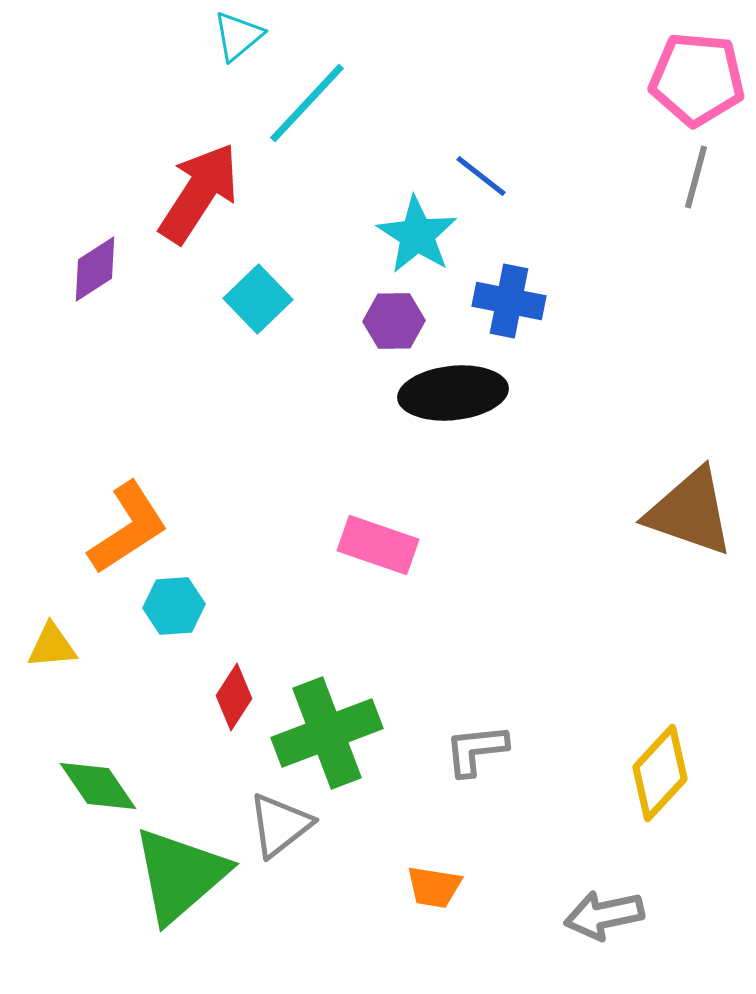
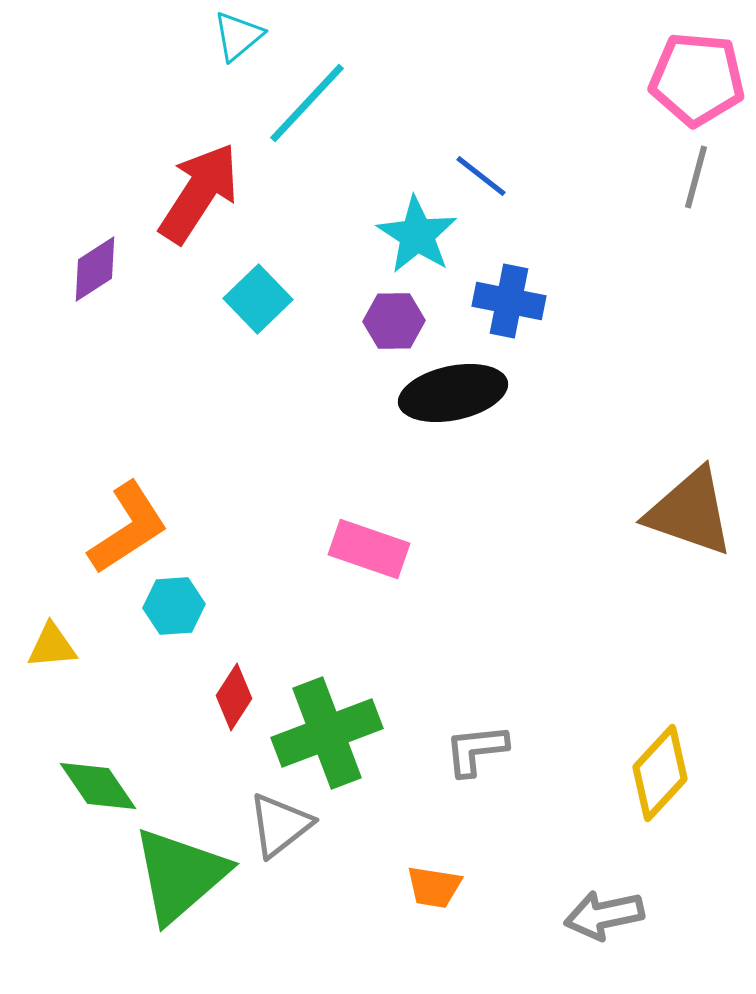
black ellipse: rotated 6 degrees counterclockwise
pink rectangle: moved 9 px left, 4 px down
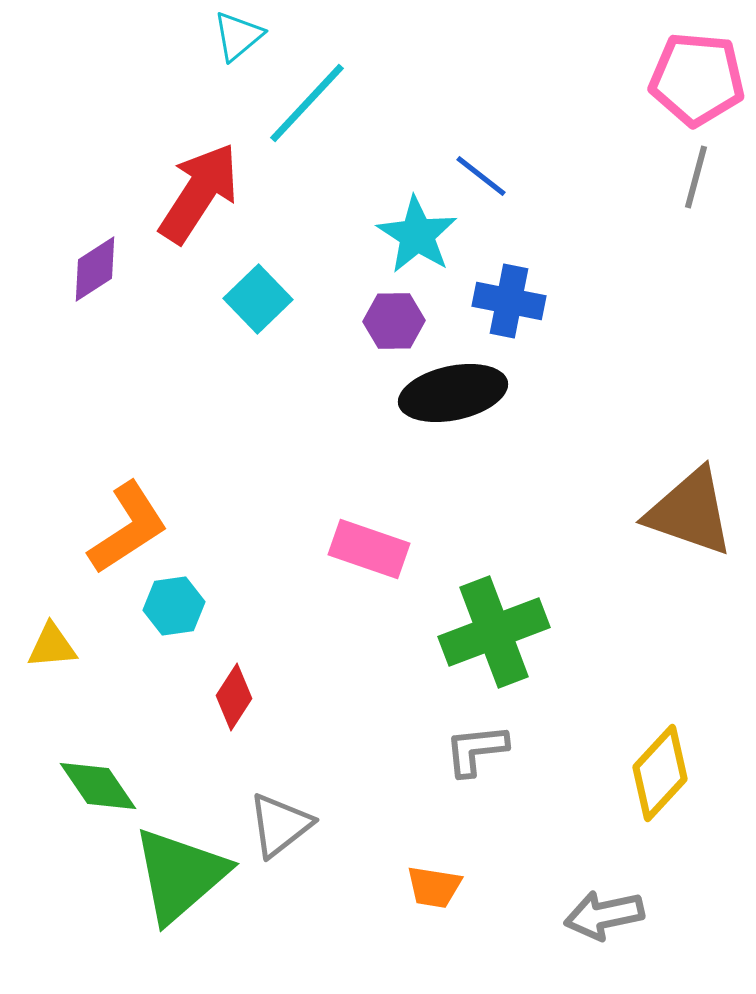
cyan hexagon: rotated 4 degrees counterclockwise
green cross: moved 167 px right, 101 px up
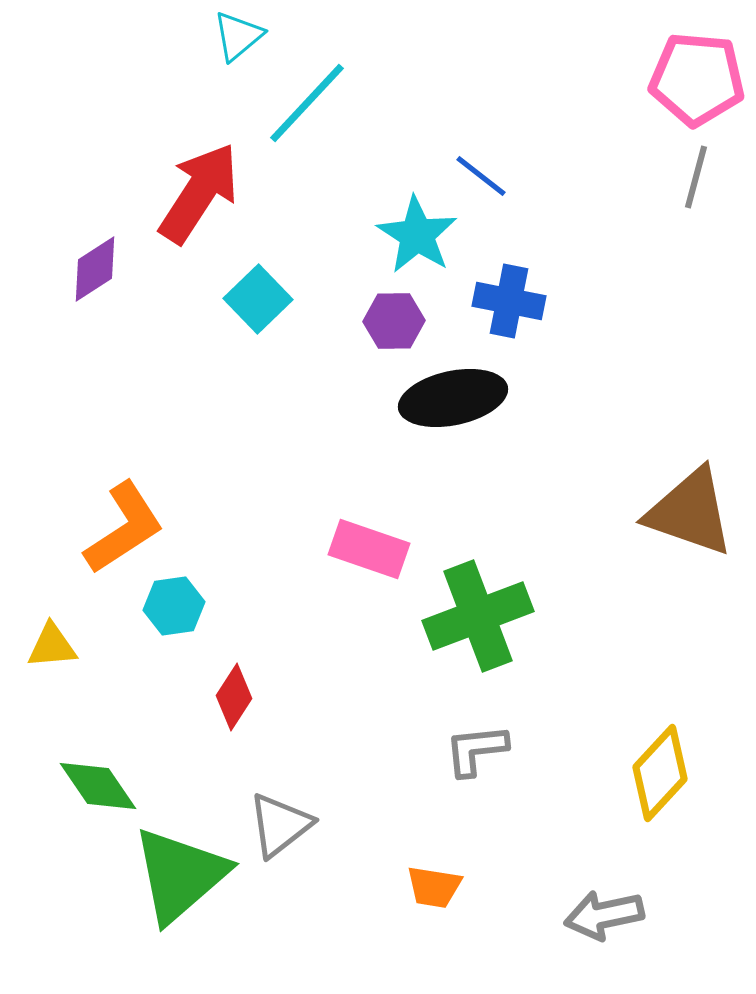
black ellipse: moved 5 px down
orange L-shape: moved 4 px left
green cross: moved 16 px left, 16 px up
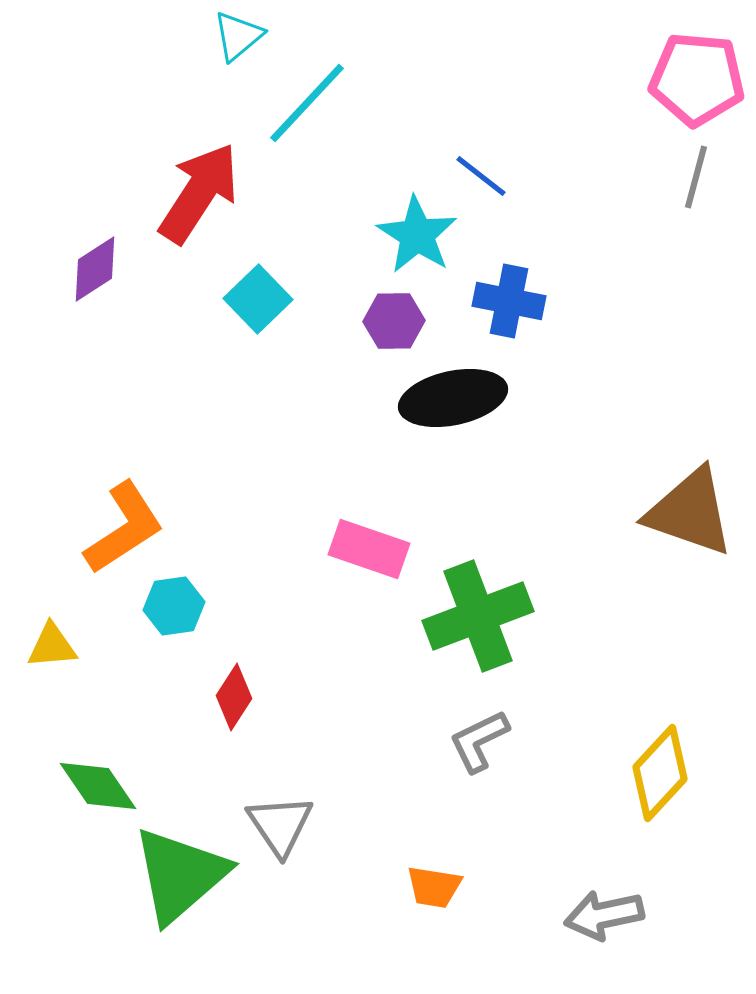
gray L-shape: moved 3 px right, 9 px up; rotated 20 degrees counterclockwise
gray triangle: rotated 26 degrees counterclockwise
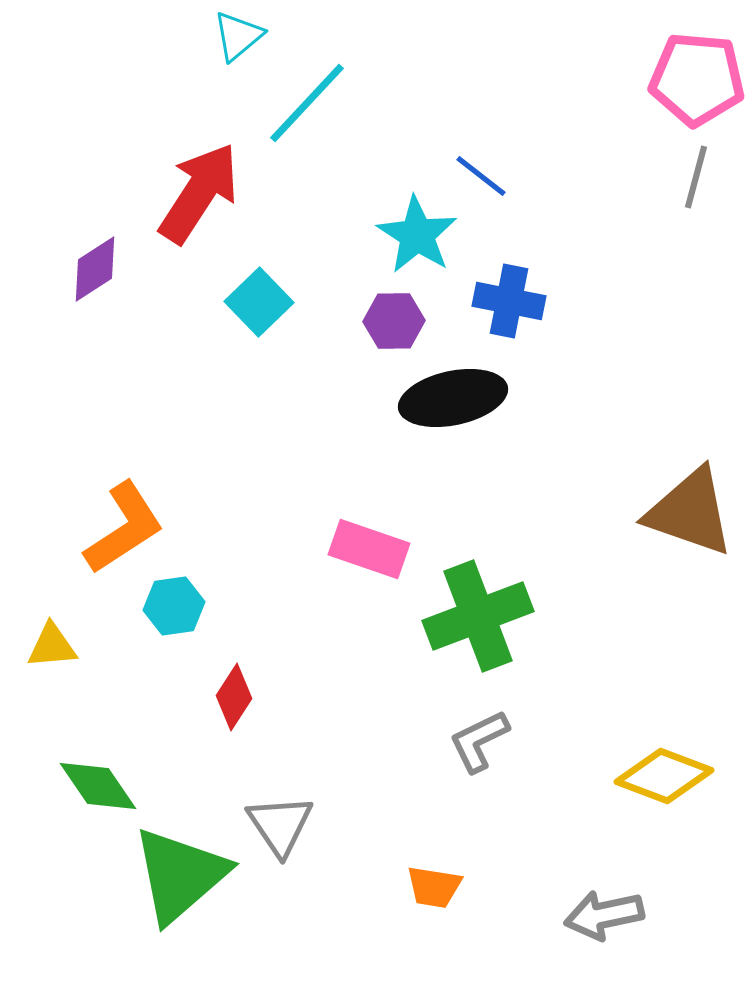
cyan square: moved 1 px right, 3 px down
yellow diamond: moved 4 px right, 3 px down; rotated 68 degrees clockwise
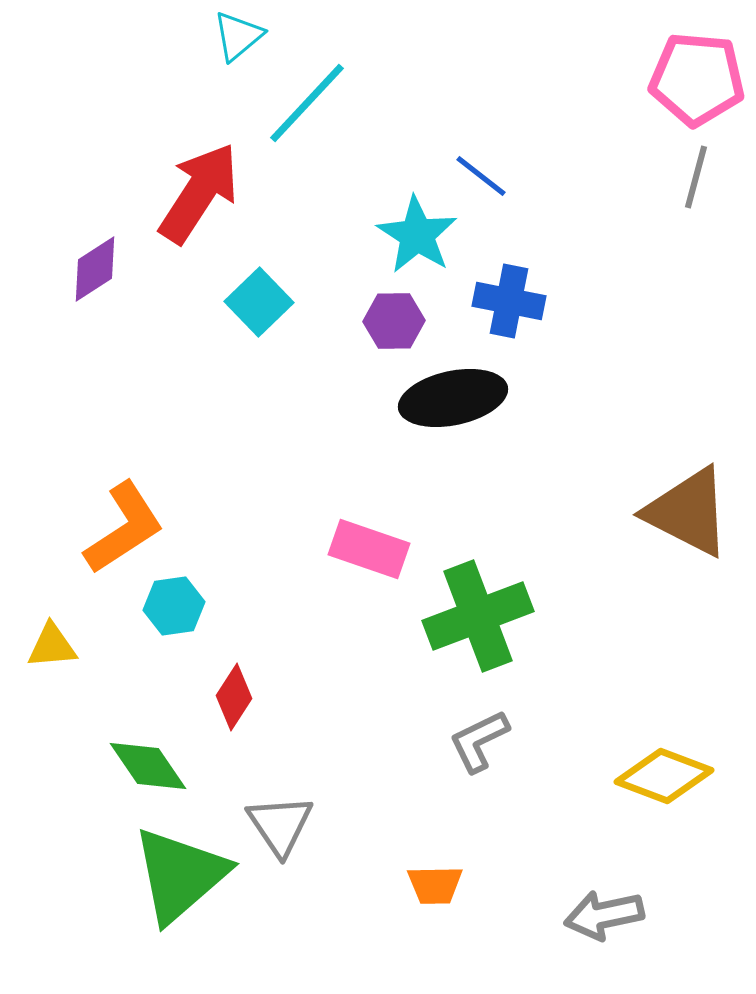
brown triangle: moved 2 px left; rotated 8 degrees clockwise
green diamond: moved 50 px right, 20 px up
orange trapezoid: moved 1 px right, 2 px up; rotated 10 degrees counterclockwise
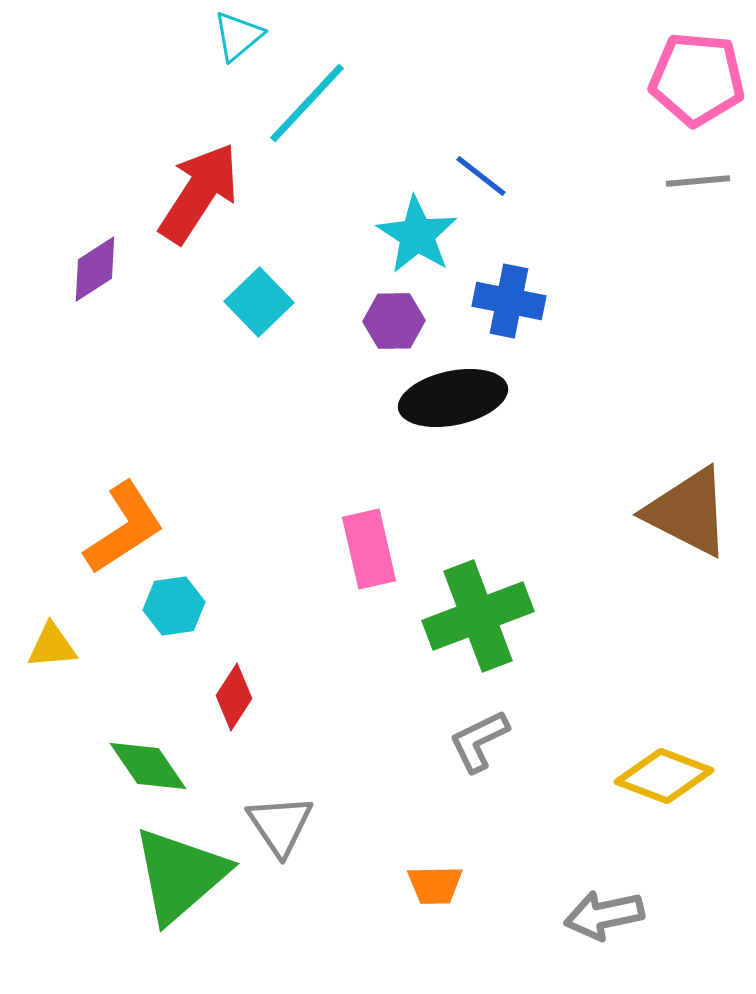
gray line: moved 2 px right, 4 px down; rotated 70 degrees clockwise
pink rectangle: rotated 58 degrees clockwise
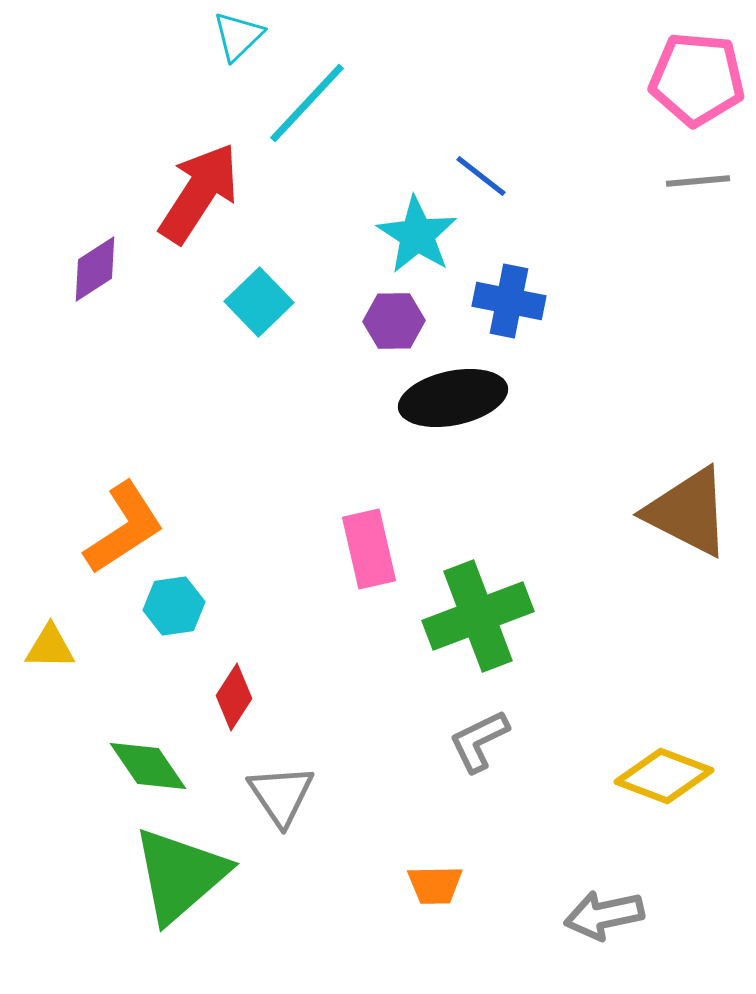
cyan triangle: rotated 4 degrees counterclockwise
yellow triangle: moved 2 px left, 1 px down; rotated 6 degrees clockwise
gray triangle: moved 1 px right, 30 px up
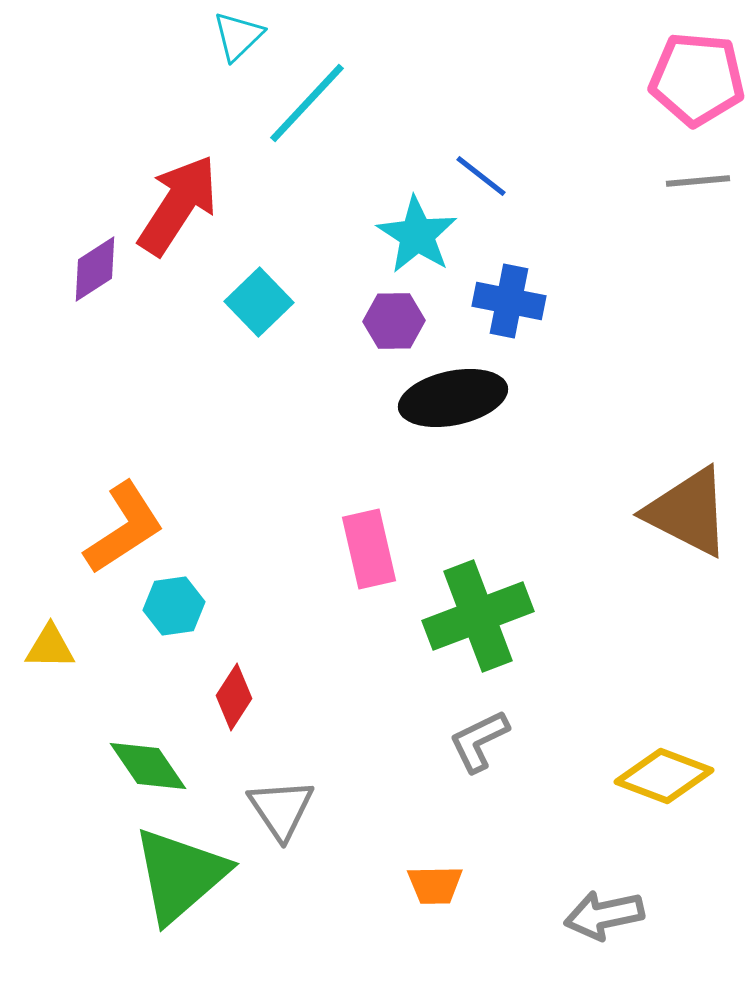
red arrow: moved 21 px left, 12 px down
gray triangle: moved 14 px down
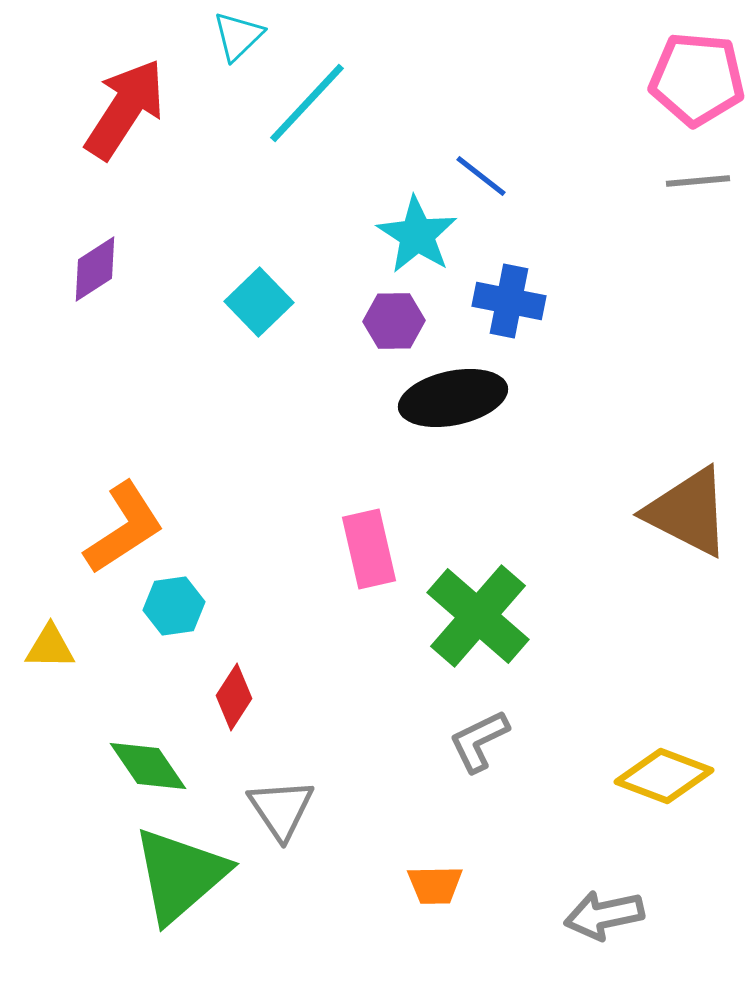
red arrow: moved 53 px left, 96 px up
green cross: rotated 28 degrees counterclockwise
